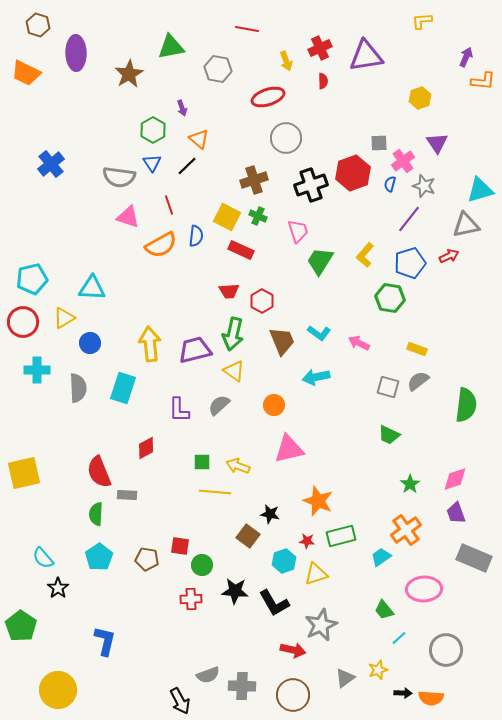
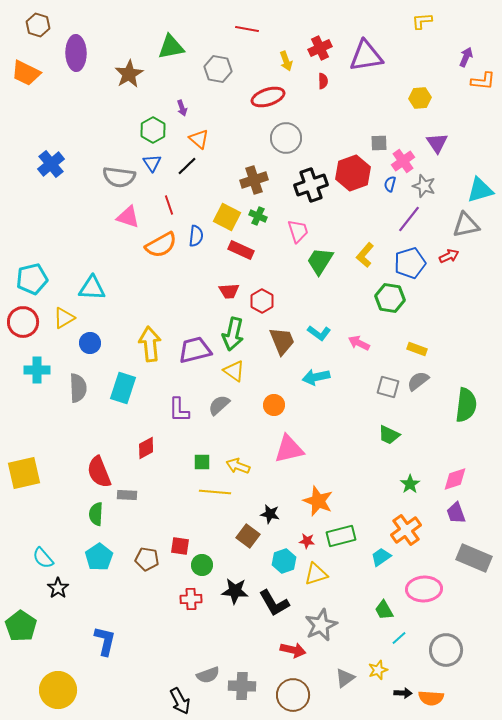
yellow hexagon at (420, 98): rotated 15 degrees clockwise
green trapezoid at (384, 610): rotated 10 degrees clockwise
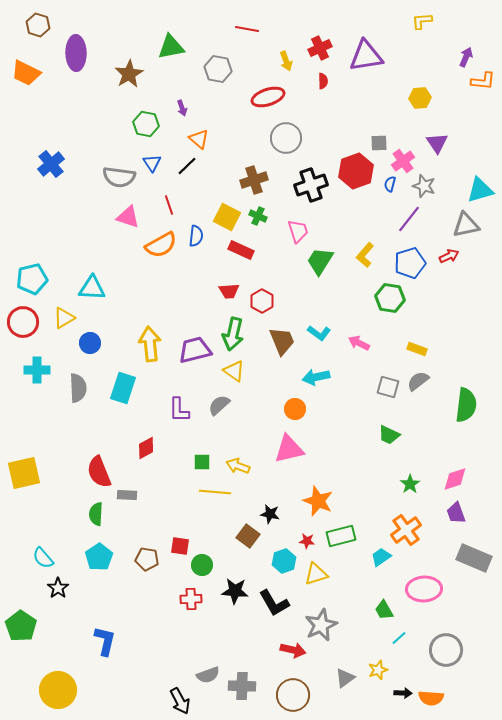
green hexagon at (153, 130): moved 7 px left, 6 px up; rotated 20 degrees counterclockwise
red hexagon at (353, 173): moved 3 px right, 2 px up
orange circle at (274, 405): moved 21 px right, 4 px down
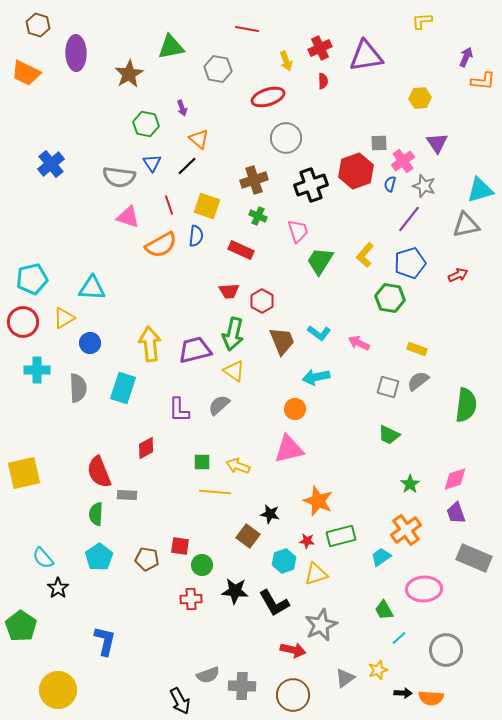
yellow square at (227, 217): moved 20 px left, 11 px up; rotated 8 degrees counterclockwise
red arrow at (449, 256): moved 9 px right, 19 px down
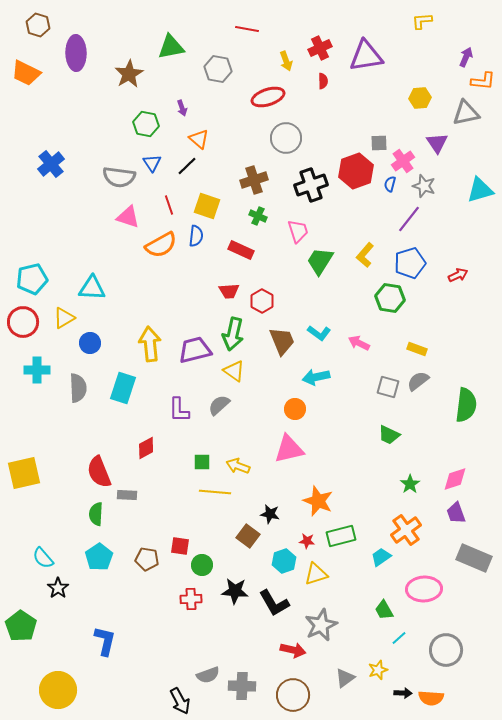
gray triangle at (466, 225): moved 112 px up
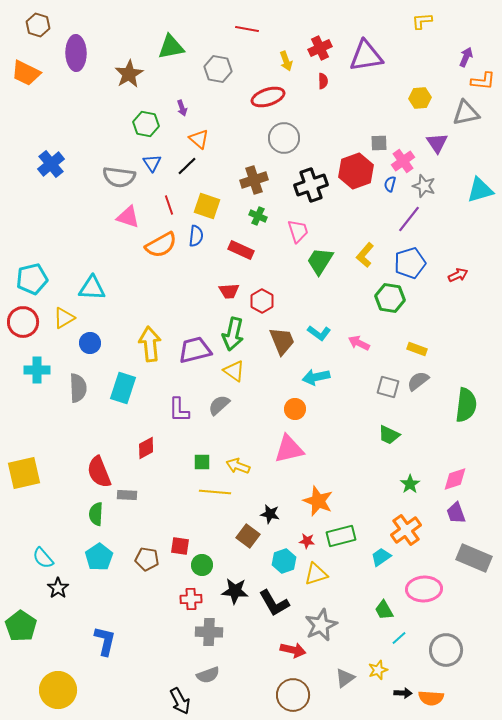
gray circle at (286, 138): moved 2 px left
gray cross at (242, 686): moved 33 px left, 54 px up
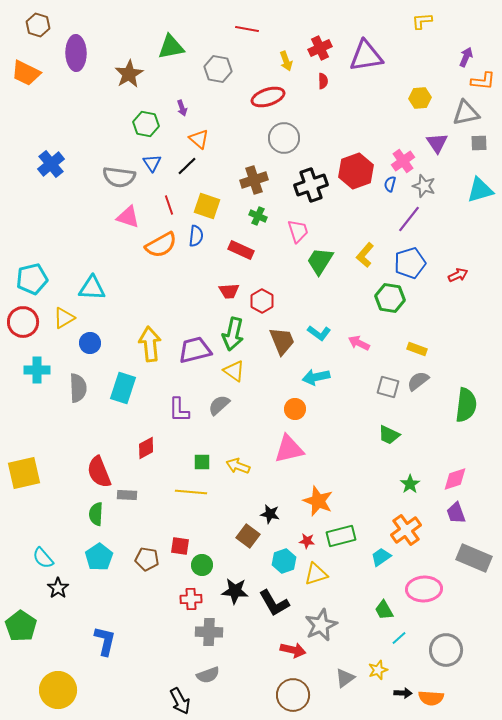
gray square at (379, 143): moved 100 px right
yellow line at (215, 492): moved 24 px left
